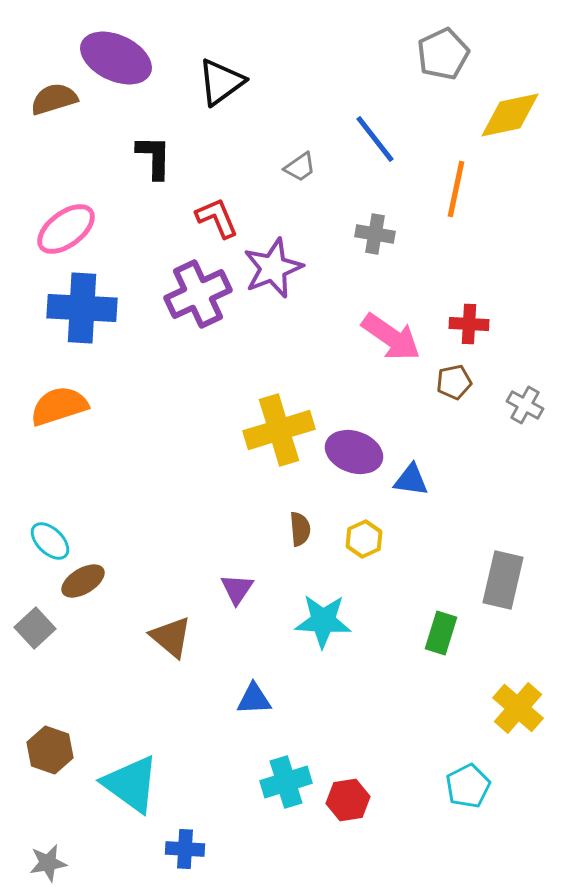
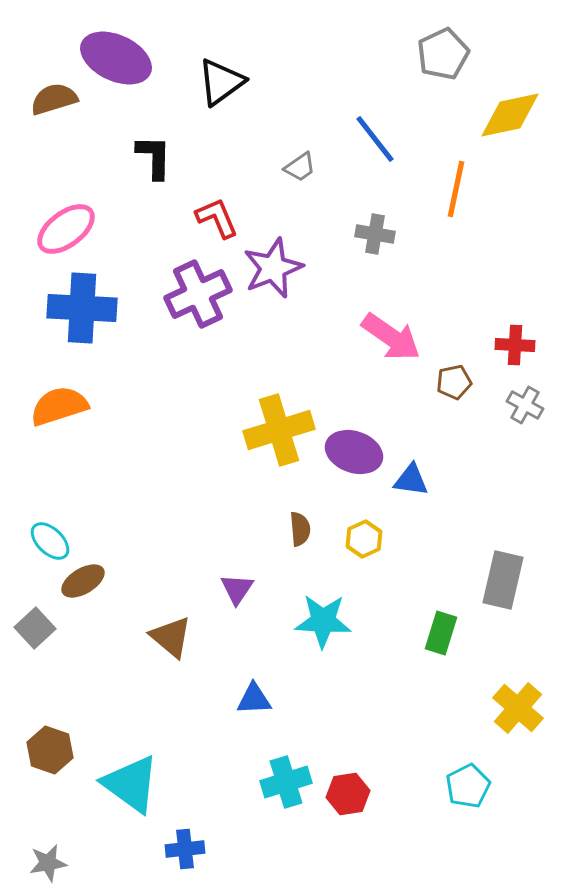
red cross at (469, 324): moved 46 px right, 21 px down
red hexagon at (348, 800): moved 6 px up
blue cross at (185, 849): rotated 9 degrees counterclockwise
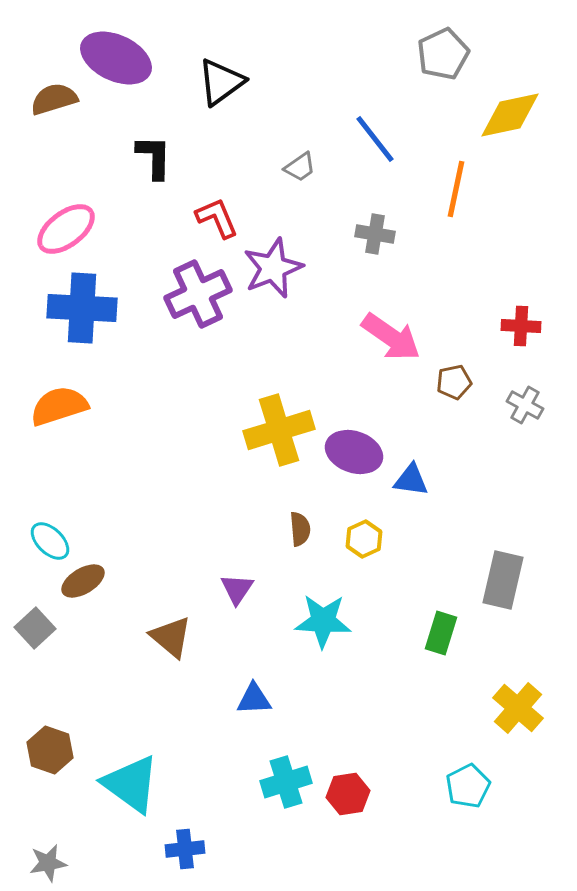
red cross at (515, 345): moved 6 px right, 19 px up
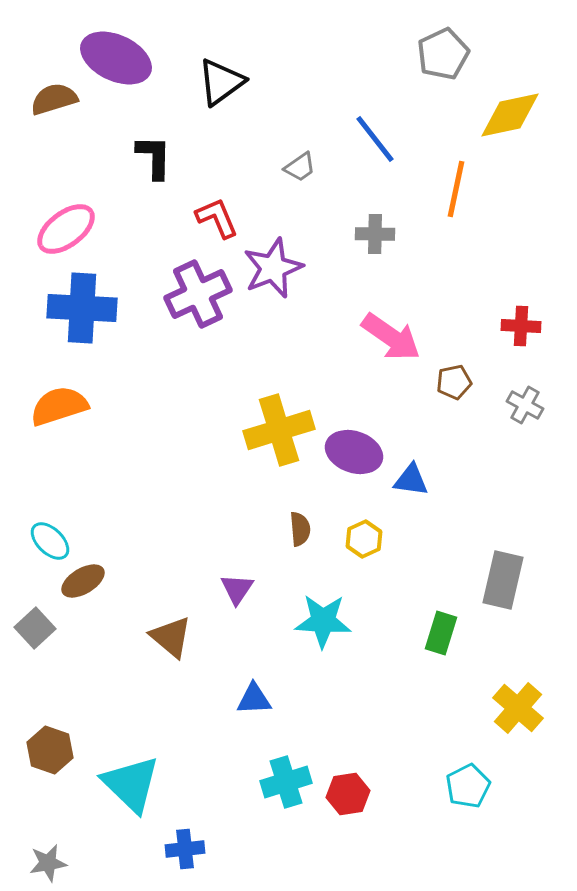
gray cross at (375, 234): rotated 9 degrees counterclockwise
cyan triangle at (131, 784): rotated 8 degrees clockwise
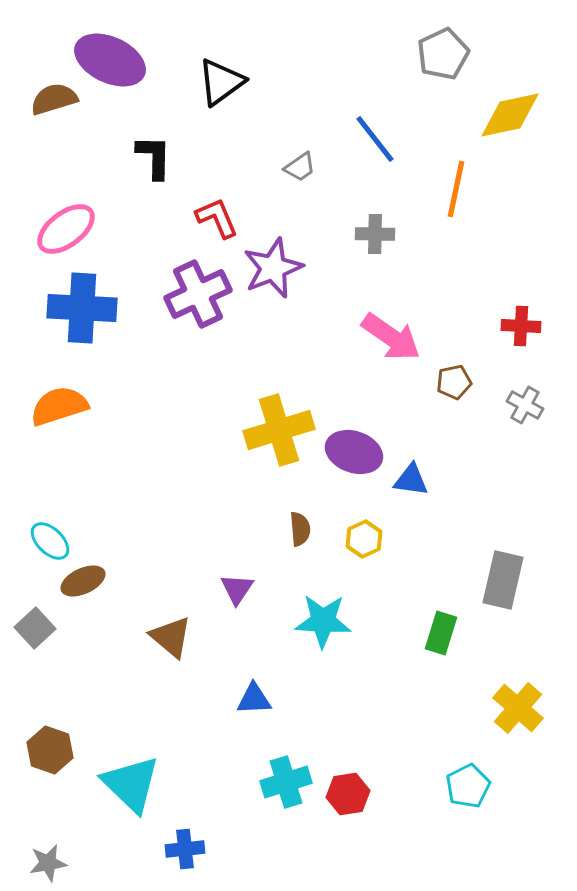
purple ellipse at (116, 58): moved 6 px left, 2 px down
brown ellipse at (83, 581): rotated 6 degrees clockwise
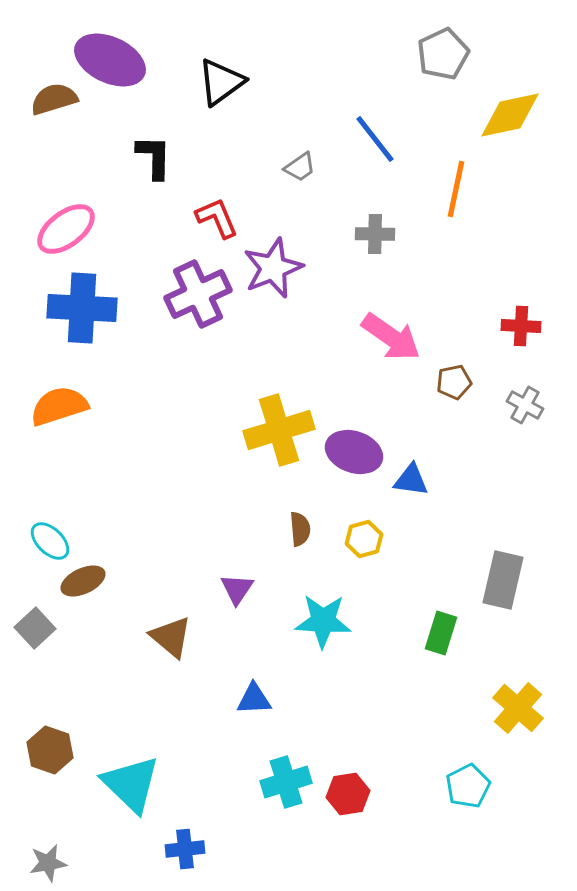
yellow hexagon at (364, 539): rotated 9 degrees clockwise
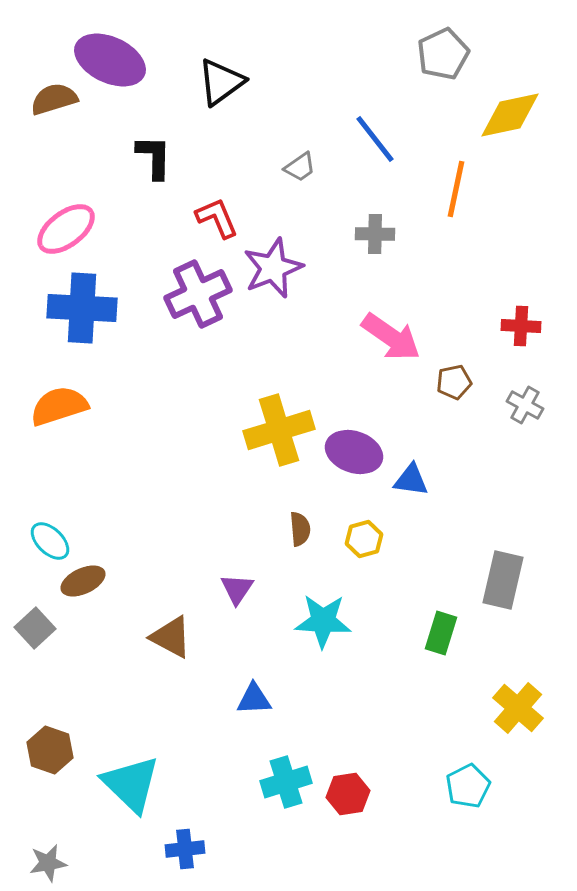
brown triangle at (171, 637): rotated 12 degrees counterclockwise
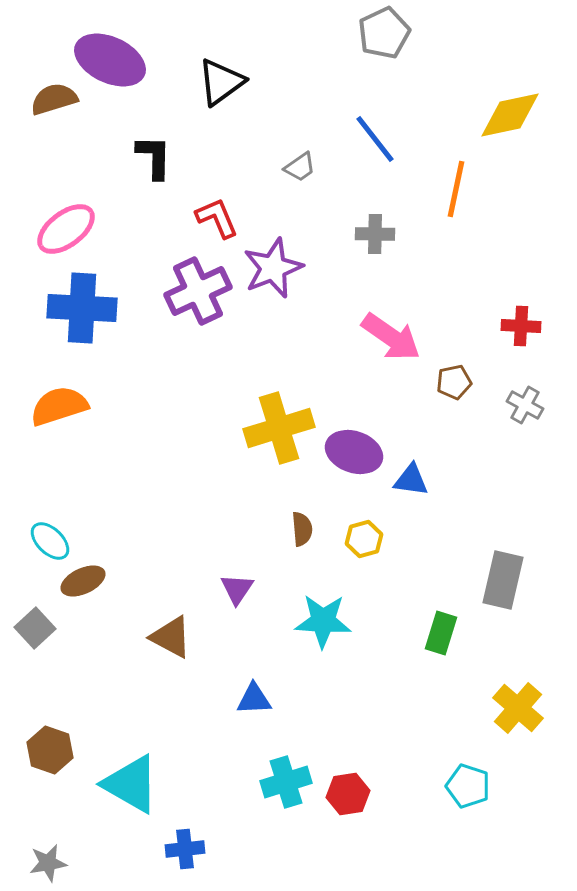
gray pentagon at (443, 54): moved 59 px left, 21 px up
purple cross at (198, 294): moved 3 px up
yellow cross at (279, 430): moved 2 px up
brown semicircle at (300, 529): moved 2 px right
cyan triangle at (131, 784): rotated 14 degrees counterclockwise
cyan pentagon at (468, 786): rotated 27 degrees counterclockwise
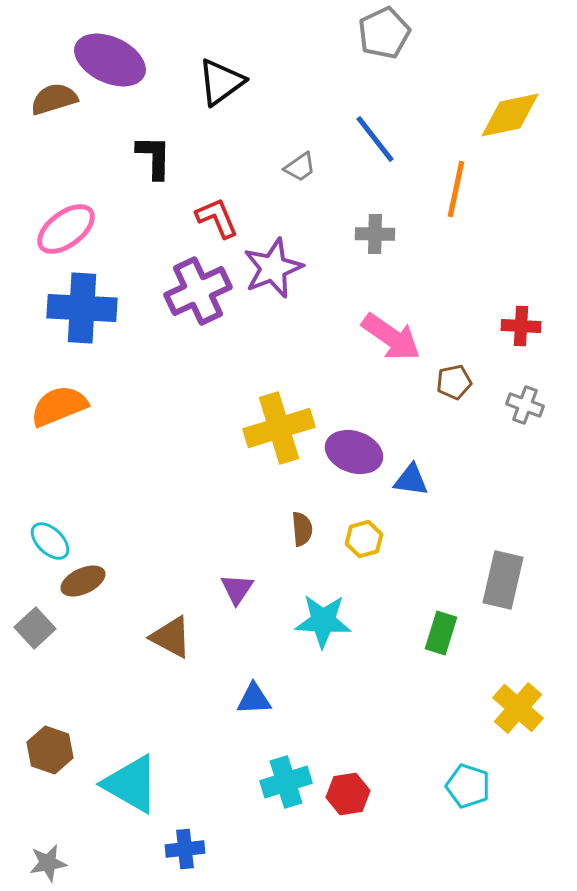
gray cross at (525, 405): rotated 9 degrees counterclockwise
orange semicircle at (59, 406): rotated 4 degrees counterclockwise
